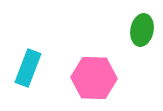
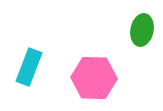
cyan rectangle: moved 1 px right, 1 px up
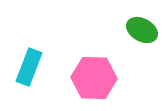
green ellipse: rotated 72 degrees counterclockwise
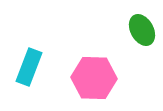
green ellipse: rotated 32 degrees clockwise
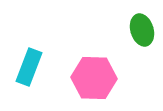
green ellipse: rotated 12 degrees clockwise
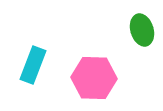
cyan rectangle: moved 4 px right, 2 px up
